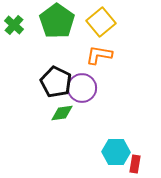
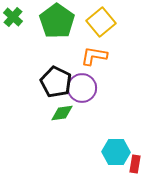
green cross: moved 1 px left, 8 px up
orange L-shape: moved 5 px left, 1 px down
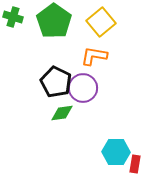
green cross: rotated 24 degrees counterclockwise
green pentagon: moved 3 px left
purple circle: moved 1 px right
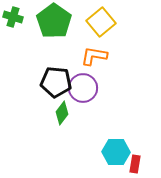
black pentagon: rotated 20 degrees counterclockwise
green diamond: rotated 45 degrees counterclockwise
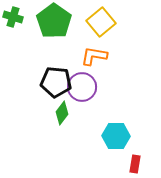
purple circle: moved 1 px left, 1 px up
cyan hexagon: moved 16 px up
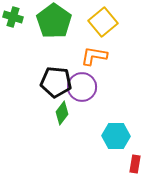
yellow square: moved 2 px right
